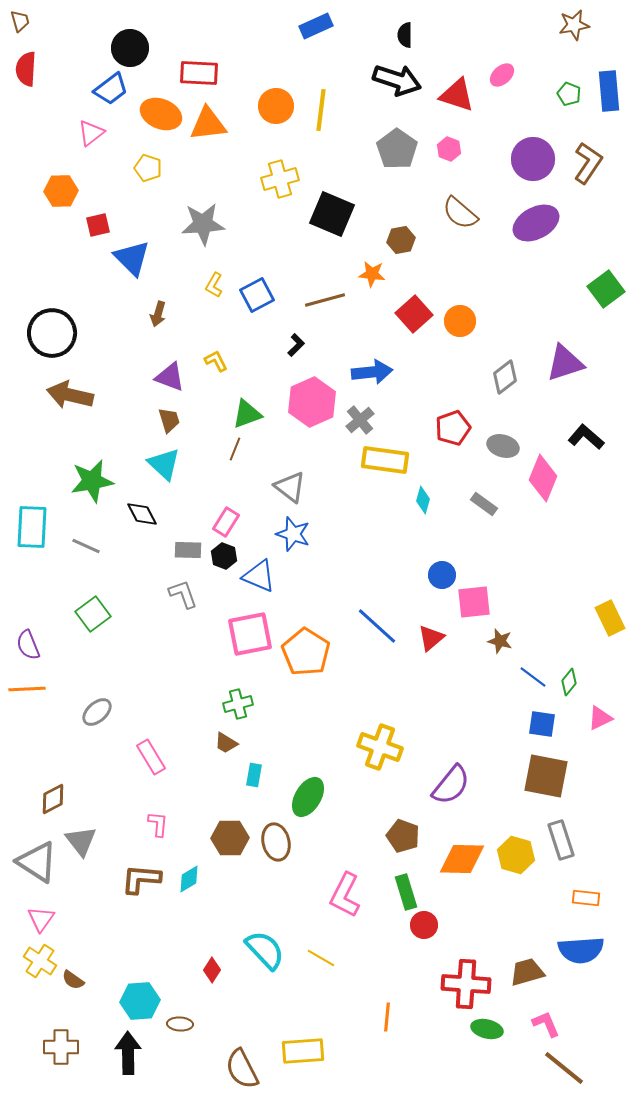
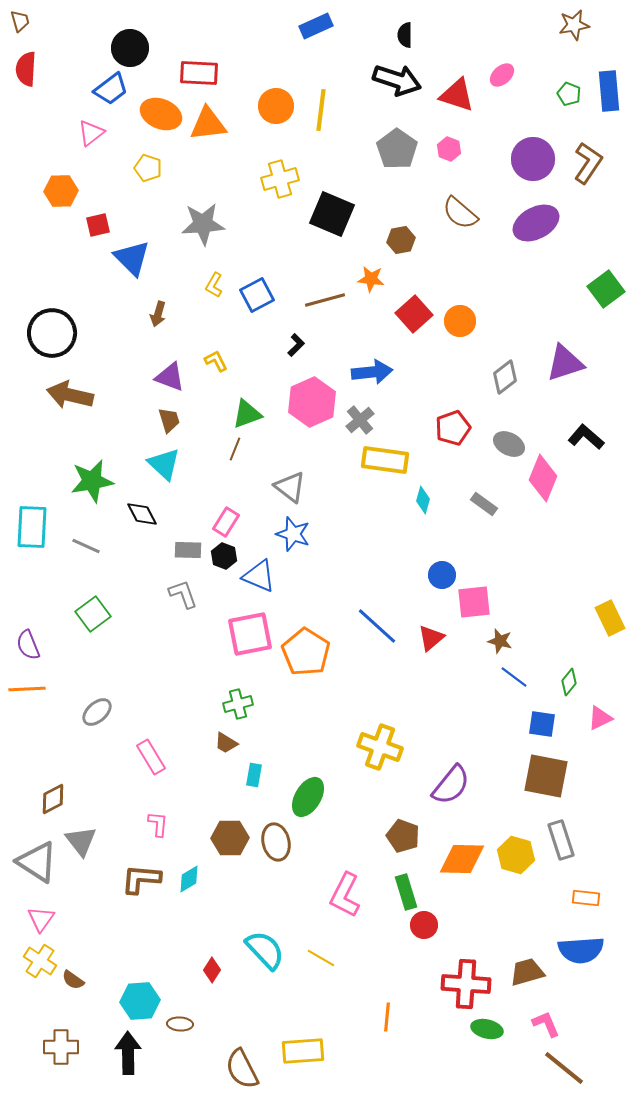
orange star at (372, 274): moved 1 px left, 5 px down
gray ellipse at (503, 446): moved 6 px right, 2 px up; rotated 12 degrees clockwise
blue line at (533, 677): moved 19 px left
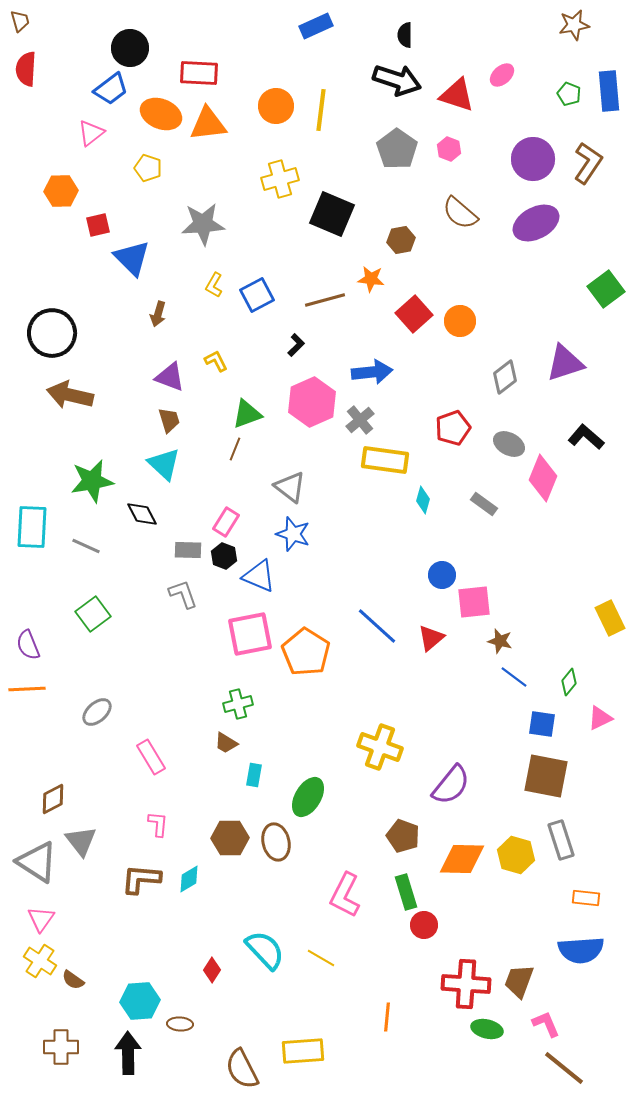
brown trapezoid at (527, 972): moved 8 px left, 9 px down; rotated 54 degrees counterclockwise
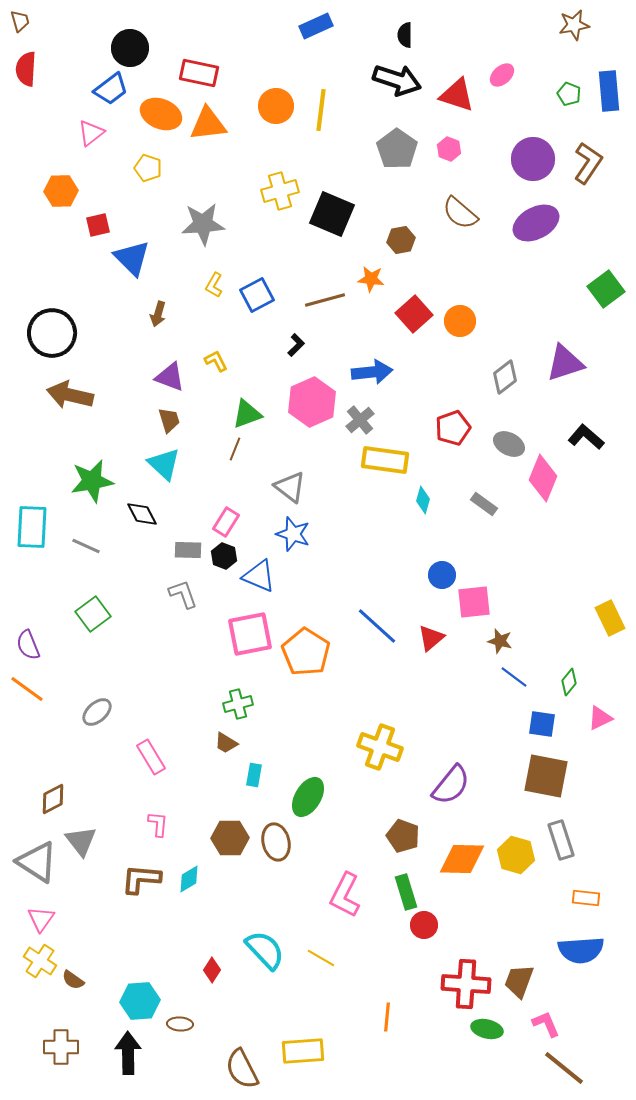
red rectangle at (199, 73): rotated 9 degrees clockwise
yellow cross at (280, 179): moved 12 px down
orange line at (27, 689): rotated 39 degrees clockwise
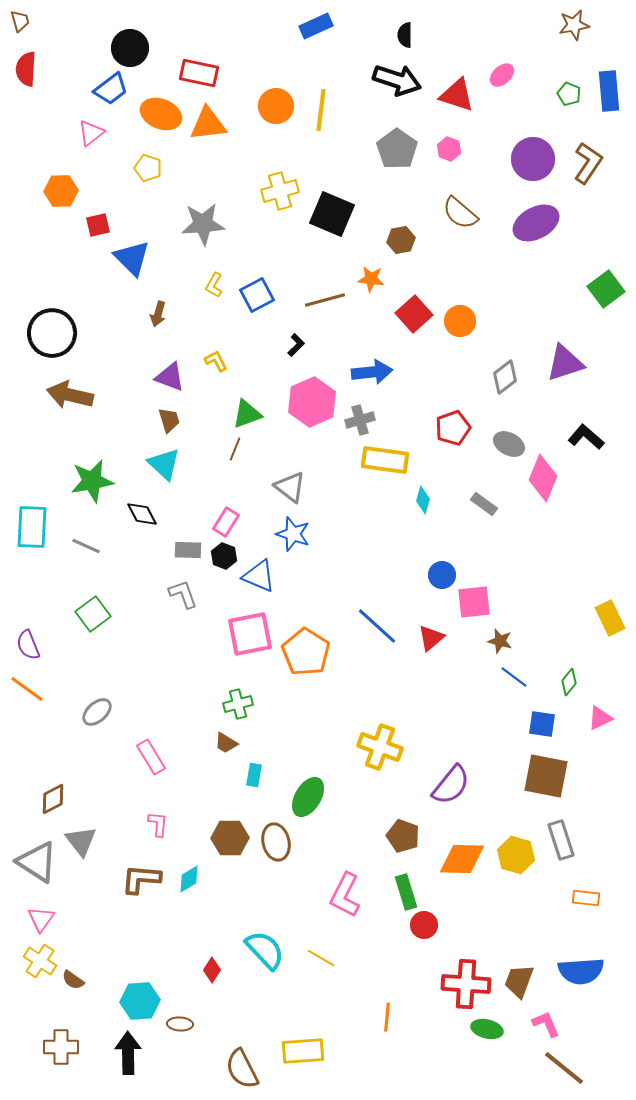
gray cross at (360, 420): rotated 24 degrees clockwise
blue semicircle at (581, 950): moved 21 px down
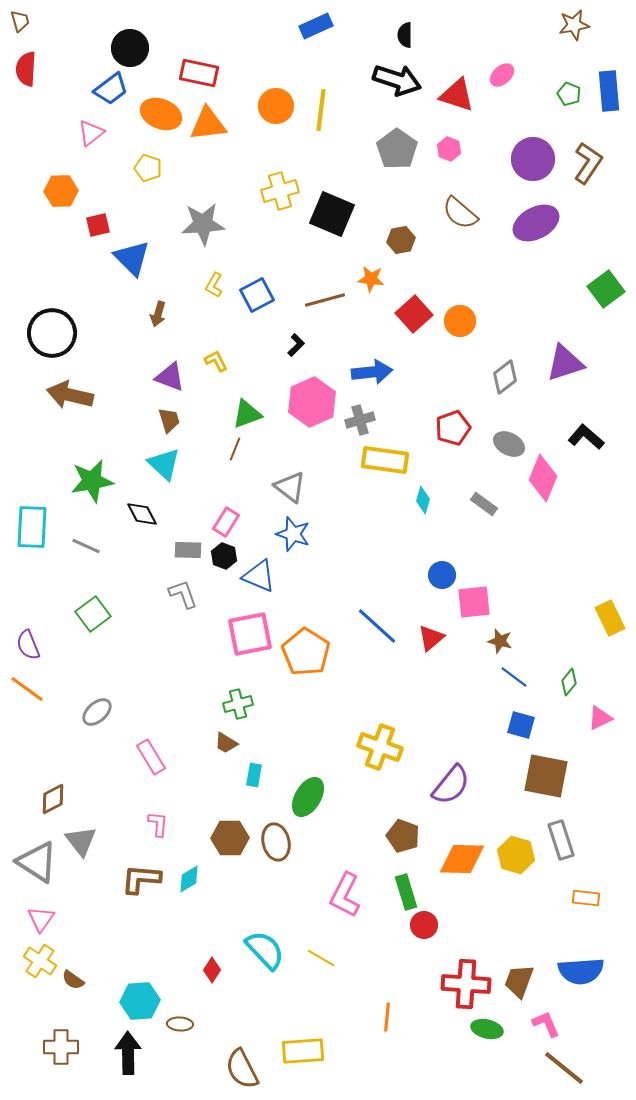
blue square at (542, 724): moved 21 px left, 1 px down; rotated 8 degrees clockwise
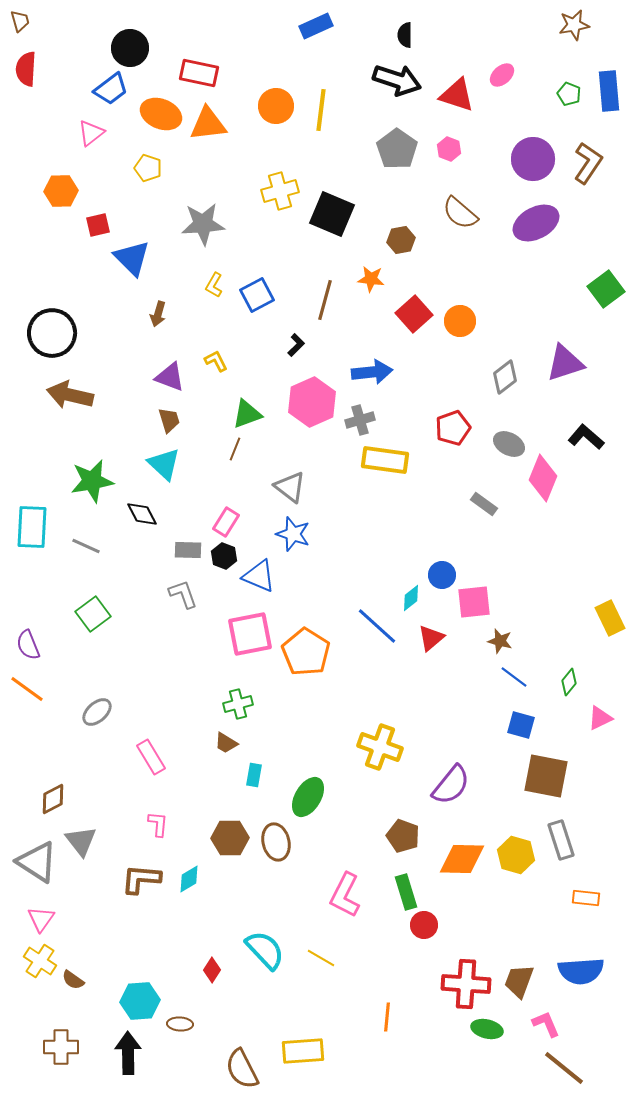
brown line at (325, 300): rotated 60 degrees counterclockwise
cyan diamond at (423, 500): moved 12 px left, 98 px down; rotated 36 degrees clockwise
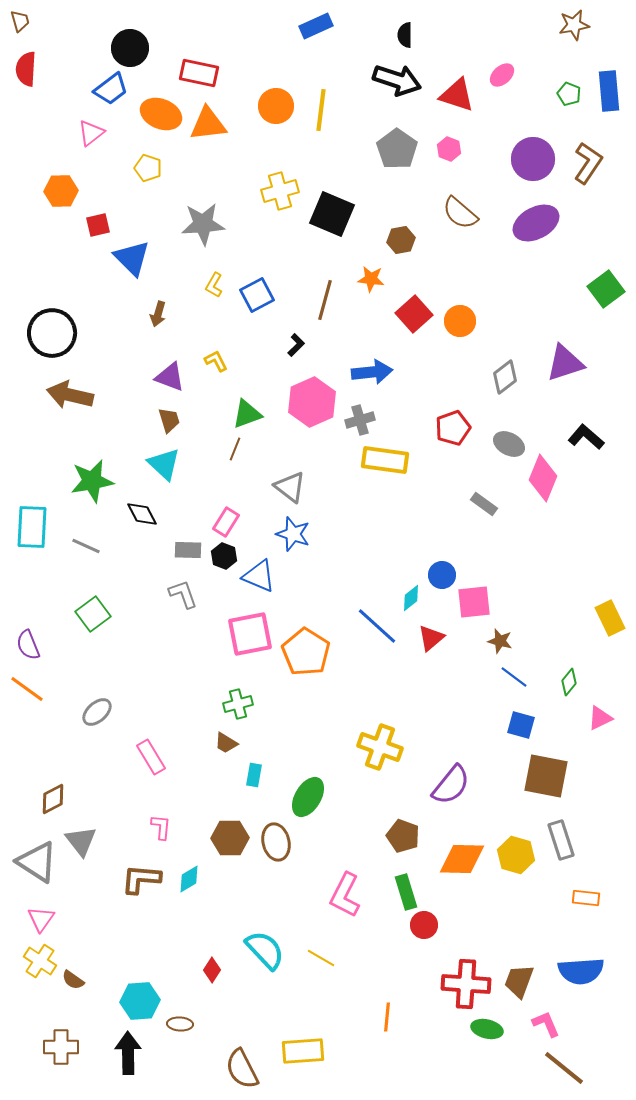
pink L-shape at (158, 824): moved 3 px right, 3 px down
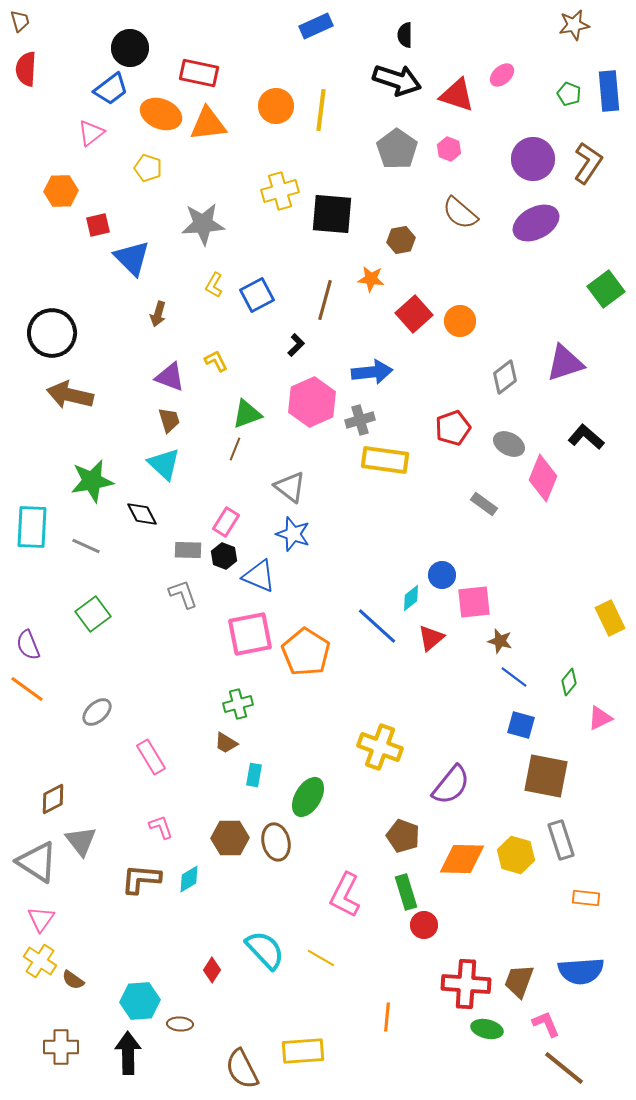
black square at (332, 214): rotated 18 degrees counterclockwise
pink L-shape at (161, 827): rotated 24 degrees counterclockwise
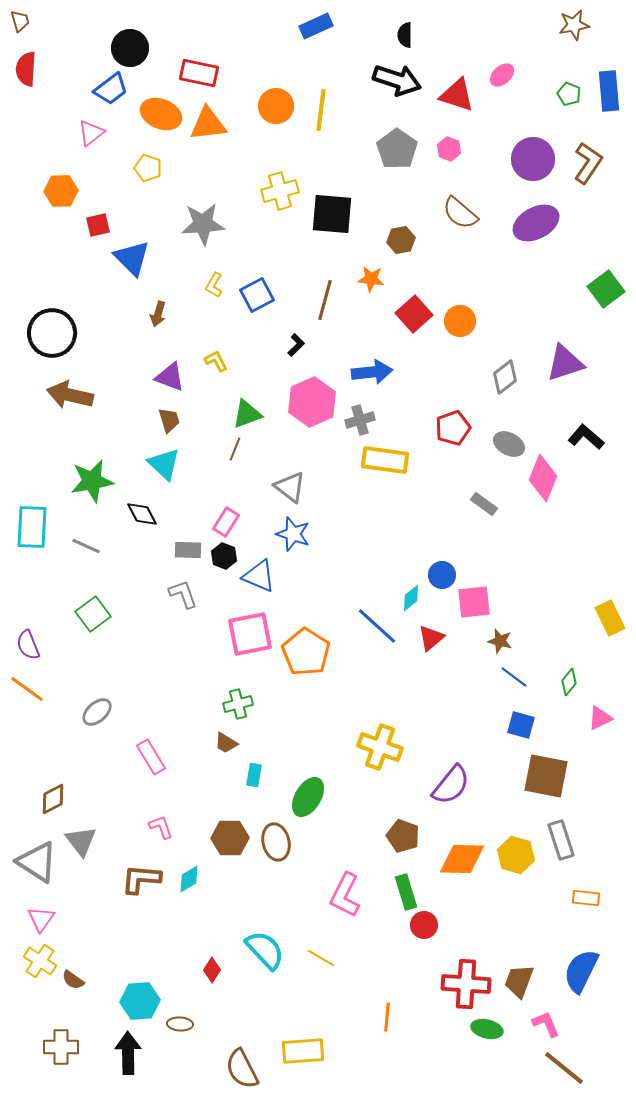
blue semicircle at (581, 971): rotated 120 degrees clockwise
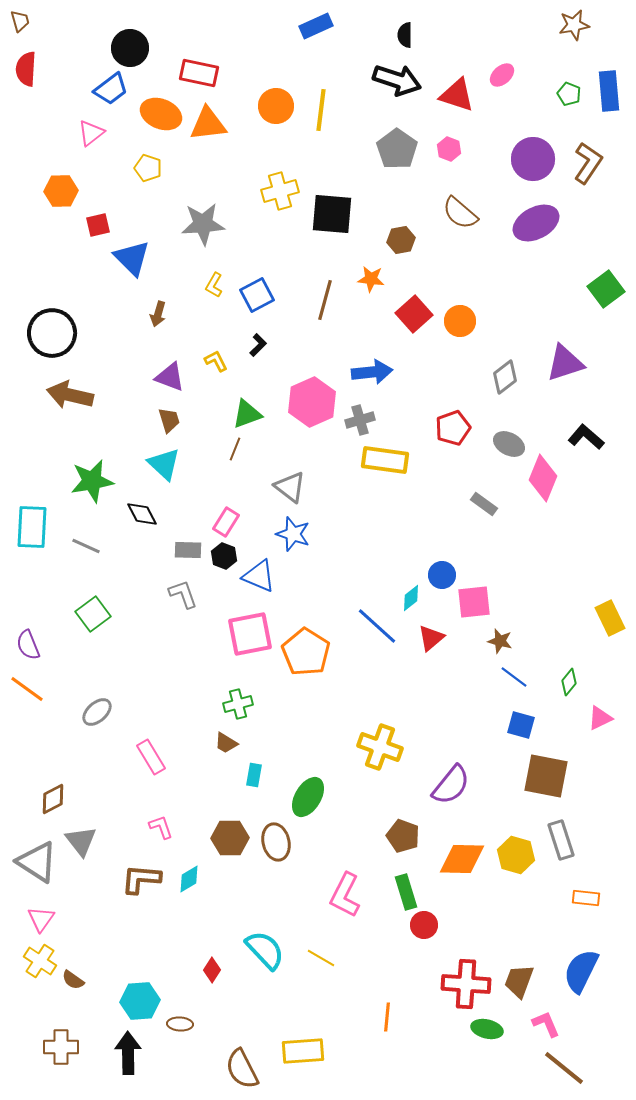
black L-shape at (296, 345): moved 38 px left
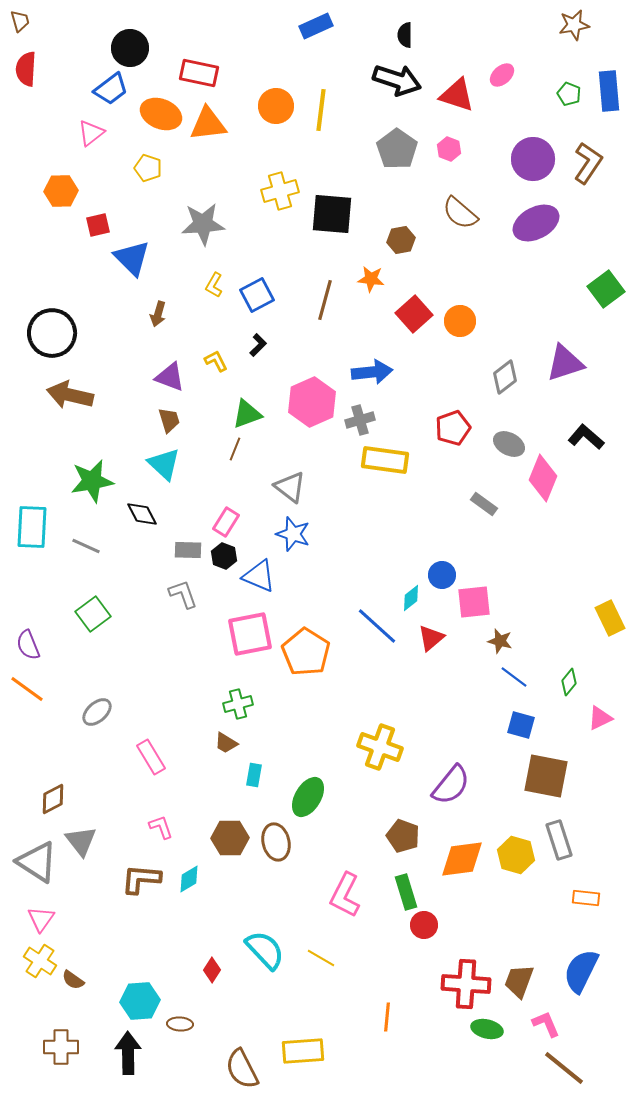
gray rectangle at (561, 840): moved 2 px left
orange diamond at (462, 859): rotated 9 degrees counterclockwise
